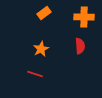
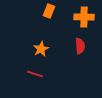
orange rectangle: moved 5 px right, 2 px up; rotated 32 degrees counterclockwise
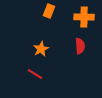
red line: rotated 14 degrees clockwise
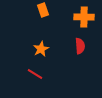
orange rectangle: moved 6 px left, 1 px up; rotated 40 degrees counterclockwise
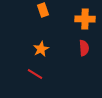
orange cross: moved 1 px right, 2 px down
red semicircle: moved 4 px right, 2 px down
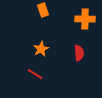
red semicircle: moved 5 px left, 5 px down
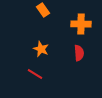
orange rectangle: rotated 16 degrees counterclockwise
orange cross: moved 4 px left, 5 px down
orange star: rotated 21 degrees counterclockwise
